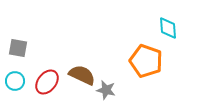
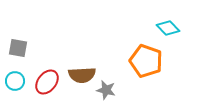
cyan diamond: rotated 40 degrees counterclockwise
brown semicircle: rotated 152 degrees clockwise
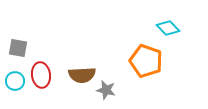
red ellipse: moved 6 px left, 7 px up; rotated 45 degrees counterclockwise
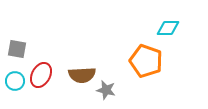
cyan diamond: rotated 45 degrees counterclockwise
gray square: moved 1 px left, 1 px down
red ellipse: rotated 35 degrees clockwise
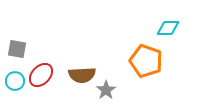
red ellipse: rotated 15 degrees clockwise
gray star: rotated 24 degrees clockwise
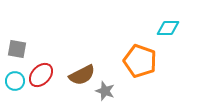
orange pentagon: moved 6 px left
brown semicircle: rotated 24 degrees counterclockwise
gray star: moved 1 px left, 1 px down; rotated 18 degrees counterclockwise
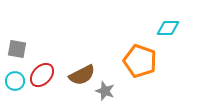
red ellipse: moved 1 px right
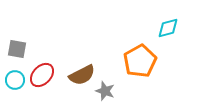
cyan diamond: rotated 15 degrees counterclockwise
orange pentagon: rotated 24 degrees clockwise
cyan circle: moved 1 px up
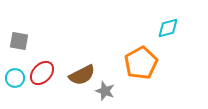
gray square: moved 2 px right, 8 px up
orange pentagon: moved 1 px right, 2 px down
red ellipse: moved 2 px up
cyan circle: moved 2 px up
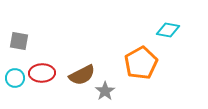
cyan diamond: moved 2 px down; rotated 25 degrees clockwise
red ellipse: rotated 45 degrees clockwise
gray star: rotated 18 degrees clockwise
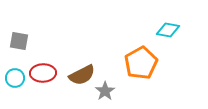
red ellipse: moved 1 px right
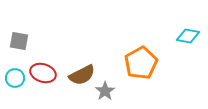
cyan diamond: moved 20 px right, 6 px down
red ellipse: rotated 20 degrees clockwise
